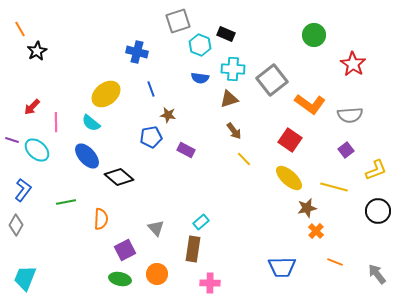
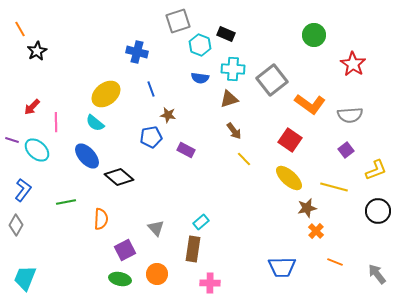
cyan semicircle at (91, 123): moved 4 px right
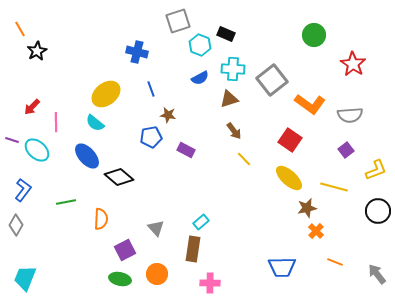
blue semicircle at (200, 78): rotated 36 degrees counterclockwise
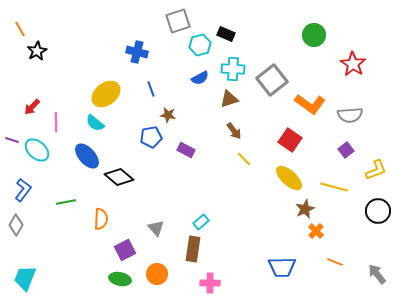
cyan hexagon at (200, 45): rotated 25 degrees clockwise
brown star at (307, 208): moved 2 px left, 1 px down; rotated 12 degrees counterclockwise
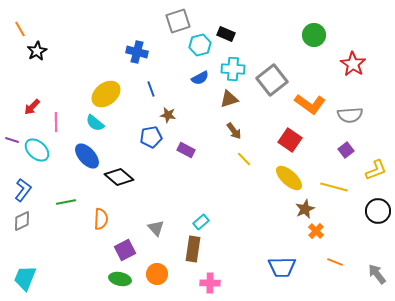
gray diamond at (16, 225): moved 6 px right, 4 px up; rotated 35 degrees clockwise
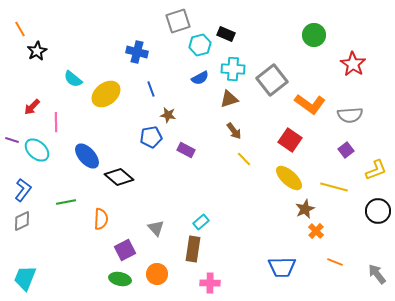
cyan semicircle at (95, 123): moved 22 px left, 44 px up
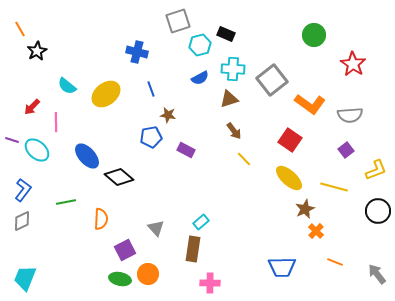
cyan semicircle at (73, 79): moved 6 px left, 7 px down
orange circle at (157, 274): moved 9 px left
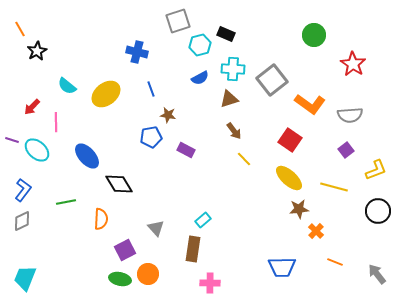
black diamond at (119, 177): moved 7 px down; rotated 20 degrees clockwise
brown star at (305, 209): moved 6 px left; rotated 18 degrees clockwise
cyan rectangle at (201, 222): moved 2 px right, 2 px up
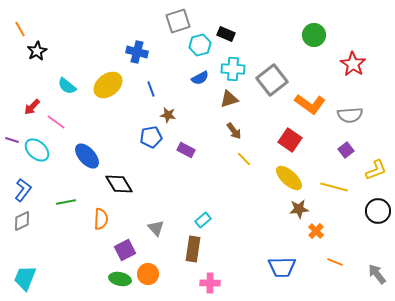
yellow ellipse at (106, 94): moved 2 px right, 9 px up
pink line at (56, 122): rotated 54 degrees counterclockwise
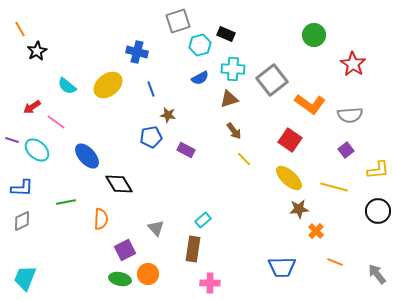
red arrow at (32, 107): rotated 12 degrees clockwise
yellow L-shape at (376, 170): moved 2 px right; rotated 15 degrees clockwise
blue L-shape at (23, 190): moved 1 px left, 2 px up; rotated 55 degrees clockwise
